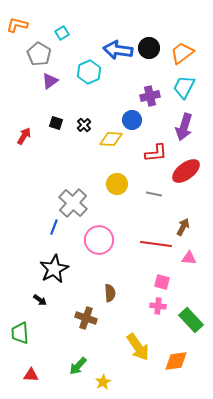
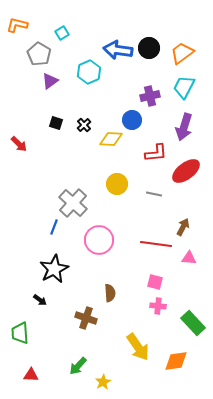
red arrow: moved 5 px left, 8 px down; rotated 102 degrees clockwise
pink square: moved 7 px left
green rectangle: moved 2 px right, 3 px down
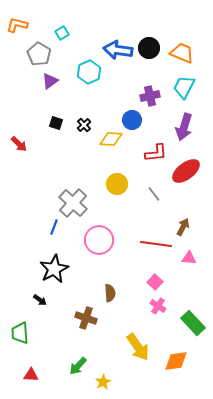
orange trapezoid: rotated 60 degrees clockwise
gray line: rotated 42 degrees clockwise
pink square: rotated 28 degrees clockwise
pink cross: rotated 28 degrees clockwise
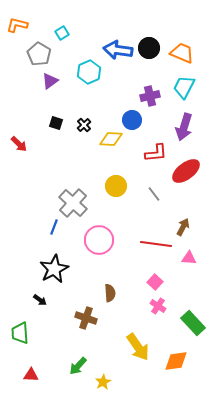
yellow circle: moved 1 px left, 2 px down
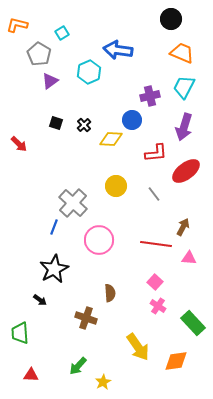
black circle: moved 22 px right, 29 px up
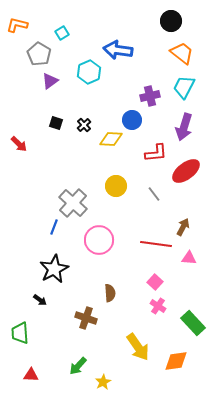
black circle: moved 2 px down
orange trapezoid: rotated 15 degrees clockwise
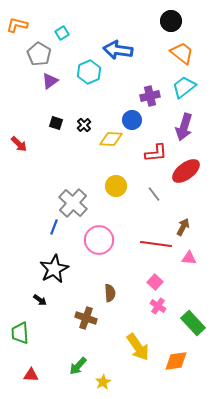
cyan trapezoid: rotated 25 degrees clockwise
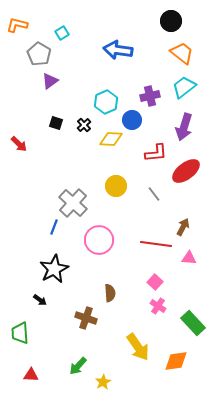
cyan hexagon: moved 17 px right, 30 px down
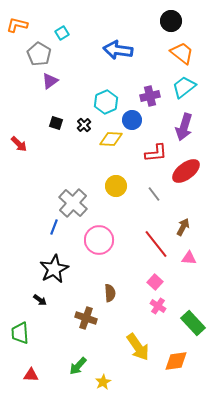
red line: rotated 44 degrees clockwise
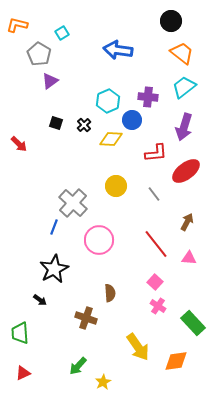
purple cross: moved 2 px left, 1 px down; rotated 18 degrees clockwise
cyan hexagon: moved 2 px right, 1 px up
brown arrow: moved 4 px right, 5 px up
red triangle: moved 8 px left, 2 px up; rotated 28 degrees counterclockwise
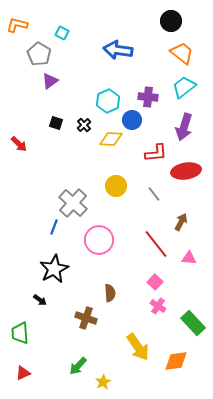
cyan square: rotated 32 degrees counterclockwise
red ellipse: rotated 28 degrees clockwise
brown arrow: moved 6 px left
